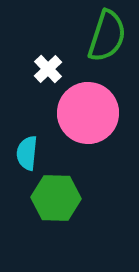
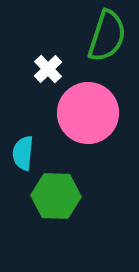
cyan semicircle: moved 4 px left
green hexagon: moved 2 px up
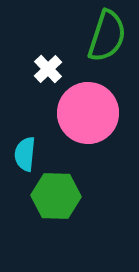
cyan semicircle: moved 2 px right, 1 px down
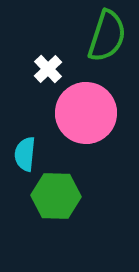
pink circle: moved 2 px left
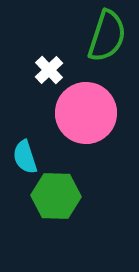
white cross: moved 1 px right, 1 px down
cyan semicircle: moved 3 px down; rotated 24 degrees counterclockwise
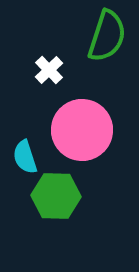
pink circle: moved 4 px left, 17 px down
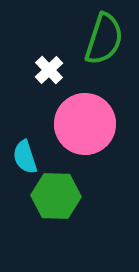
green semicircle: moved 3 px left, 3 px down
pink circle: moved 3 px right, 6 px up
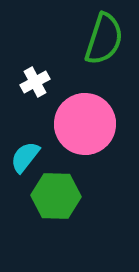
white cross: moved 14 px left, 12 px down; rotated 16 degrees clockwise
cyan semicircle: rotated 56 degrees clockwise
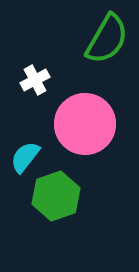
green semicircle: moved 3 px right; rotated 12 degrees clockwise
white cross: moved 2 px up
green hexagon: rotated 21 degrees counterclockwise
